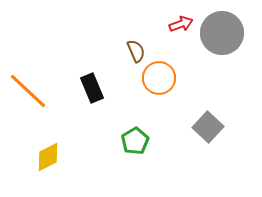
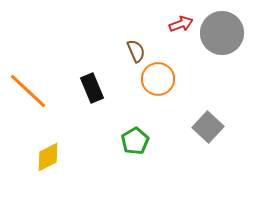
orange circle: moved 1 px left, 1 px down
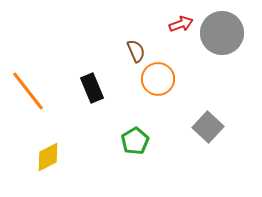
orange line: rotated 9 degrees clockwise
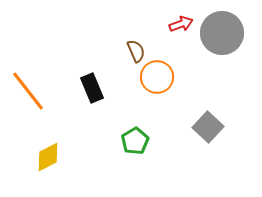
orange circle: moved 1 px left, 2 px up
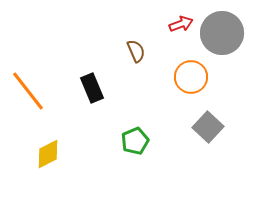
orange circle: moved 34 px right
green pentagon: rotated 8 degrees clockwise
yellow diamond: moved 3 px up
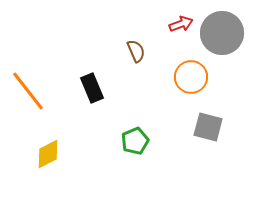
gray square: rotated 28 degrees counterclockwise
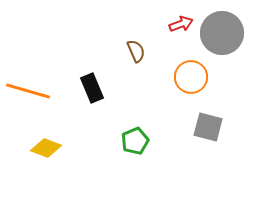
orange line: rotated 36 degrees counterclockwise
yellow diamond: moved 2 px left, 6 px up; rotated 48 degrees clockwise
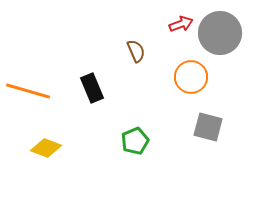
gray circle: moved 2 px left
